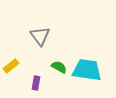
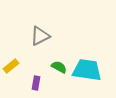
gray triangle: rotated 40 degrees clockwise
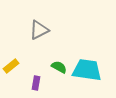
gray triangle: moved 1 px left, 6 px up
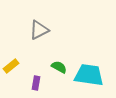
cyan trapezoid: moved 2 px right, 5 px down
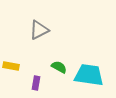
yellow rectangle: rotated 49 degrees clockwise
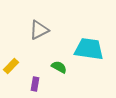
yellow rectangle: rotated 56 degrees counterclockwise
cyan trapezoid: moved 26 px up
purple rectangle: moved 1 px left, 1 px down
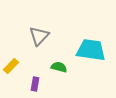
gray triangle: moved 6 px down; rotated 20 degrees counterclockwise
cyan trapezoid: moved 2 px right, 1 px down
green semicircle: rotated 14 degrees counterclockwise
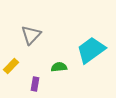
gray triangle: moved 8 px left, 1 px up
cyan trapezoid: rotated 44 degrees counterclockwise
green semicircle: rotated 21 degrees counterclockwise
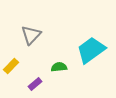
purple rectangle: rotated 40 degrees clockwise
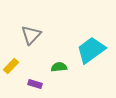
purple rectangle: rotated 56 degrees clockwise
